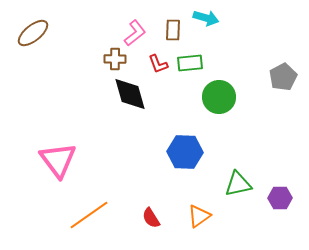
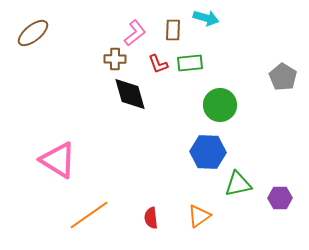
gray pentagon: rotated 12 degrees counterclockwise
green circle: moved 1 px right, 8 px down
blue hexagon: moved 23 px right
pink triangle: rotated 21 degrees counterclockwise
red semicircle: rotated 25 degrees clockwise
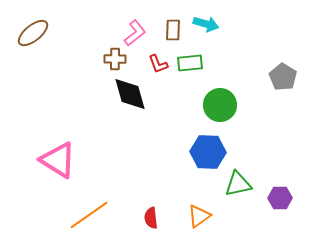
cyan arrow: moved 6 px down
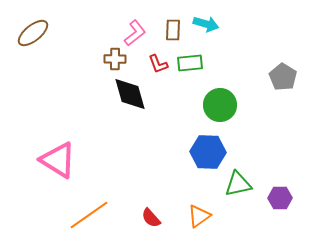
red semicircle: rotated 35 degrees counterclockwise
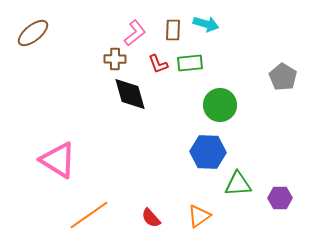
green triangle: rotated 8 degrees clockwise
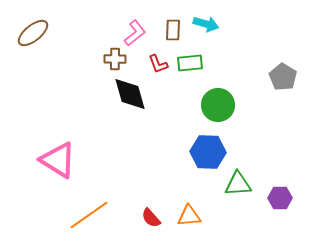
green circle: moved 2 px left
orange triangle: moved 10 px left; rotated 30 degrees clockwise
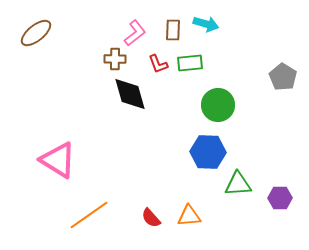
brown ellipse: moved 3 px right
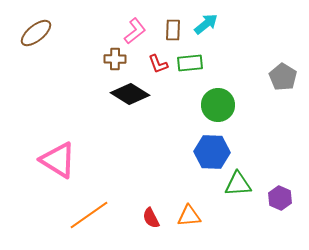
cyan arrow: rotated 55 degrees counterclockwise
pink L-shape: moved 2 px up
black diamond: rotated 42 degrees counterclockwise
blue hexagon: moved 4 px right
purple hexagon: rotated 25 degrees clockwise
red semicircle: rotated 15 degrees clockwise
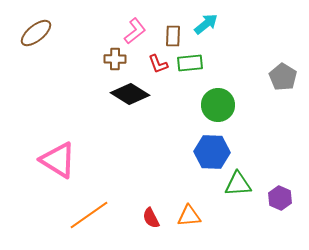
brown rectangle: moved 6 px down
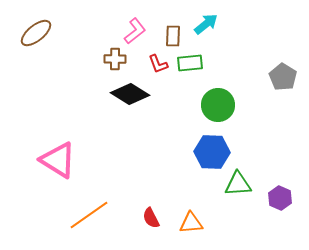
orange triangle: moved 2 px right, 7 px down
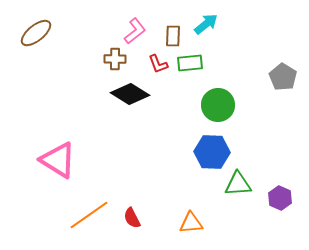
red semicircle: moved 19 px left
